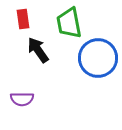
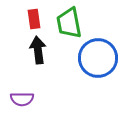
red rectangle: moved 11 px right
black arrow: rotated 28 degrees clockwise
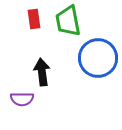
green trapezoid: moved 1 px left, 2 px up
black arrow: moved 4 px right, 22 px down
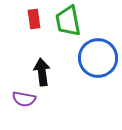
purple semicircle: moved 2 px right; rotated 10 degrees clockwise
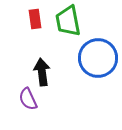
red rectangle: moved 1 px right
purple semicircle: moved 4 px right; rotated 55 degrees clockwise
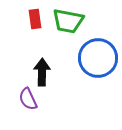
green trapezoid: rotated 68 degrees counterclockwise
black arrow: rotated 8 degrees clockwise
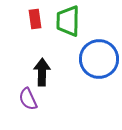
green trapezoid: rotated 80 degrees clockwise
blue circle: moved 1 px right, 1 px down
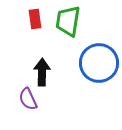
green trapezoid: rotated 8 degrees clockwise
blue circle: moved 4 px down
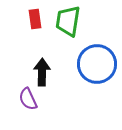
blue circle: moved 2 px left, 1 px down
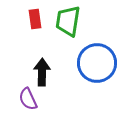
blue circle: moved 1 px up
